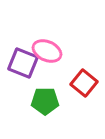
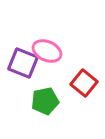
green pentagon: rotated 12 degrees counterclockwise
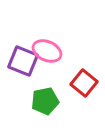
purple square: moved 2 px up
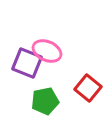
purple square: moved 4 px right, 2 px down
red square: moved 4 px right, 5 px down
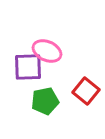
purple square: moved 1 px right, 4 px down; rotated 24 degrees counterclockwise
red square: moved 2 px left, 3 px down
